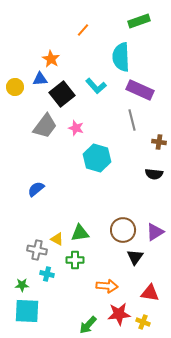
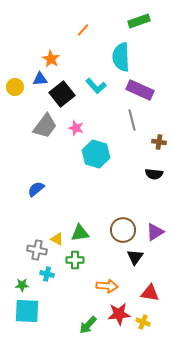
cyan hexagon: moved 1 px left, 4 px up
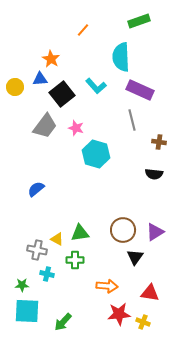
green arrow: moved 25 px left, 3 px up
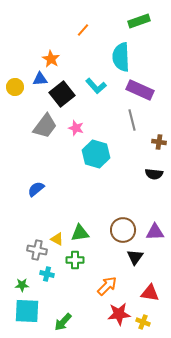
purple triangle: rotated 30 degrees clockwise
orange arrow: rotated 50 degrees counterclockwise
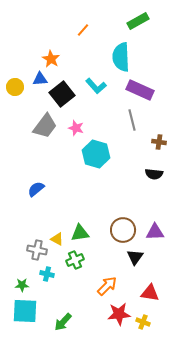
green rectangle: moved 1 px left; rotated 10 degrees counterclockwise
green cross: rotated 24 degrees counterclockwise
cyan square: moved 2 px left
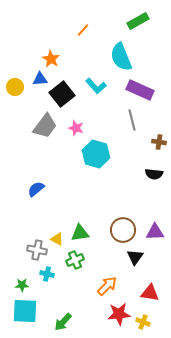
cyan semicircle: rotated 20 degrees counterclockwise
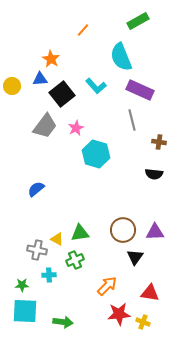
yellow circle: moved 3 px left, 1 px up
pink star: rotated 28 degrees clockwise
cyan cross: moved 2 px right, 1 px down; rotated 16 degrees counterclockwise
green arrow: rotated 126 degrees counterclockwise
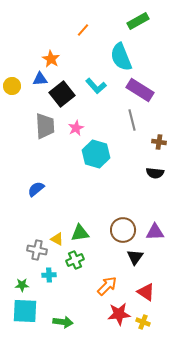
purple rectangle: rotated 8 degrees clockwise
gray trapezoid: rotated 40 degrees counterclockwise
black semicircle: moved 1 px right, 1 px up
red triangle: moved 4 px left, 1 px up; rotated 24 degrees clockwise
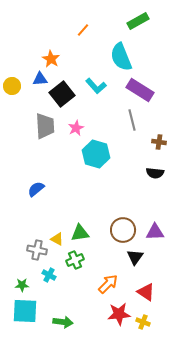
cyan cross: rotated 32 degrees clockwise
orange arrow: moved 1 px right, 2 px up
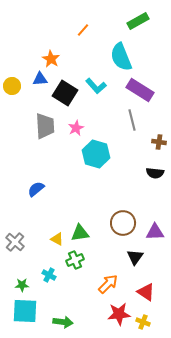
black square: moved 3 px right, 1 px up; rotated 20 degrees counterclockwise
brown circle: moved 7 px up
gray cross: moved 22 px left, 8 px up; rotated 30 degrees clockwise
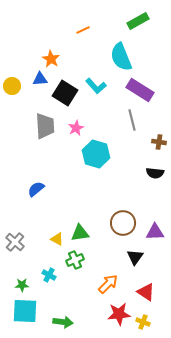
orange line: rotated 24 degrees clockwise
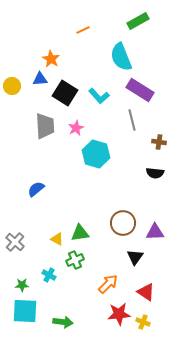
cyan L-shape: moved 3 px right, 10 px down
